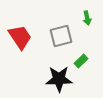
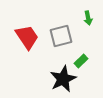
green arrow: moved 1 px right
red trapezoid: moved 7 px right
black star: moved 4 px right; rotated 24 degrees counterclockwise
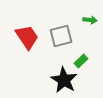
green arrow: moved 2 px right, 2 px down; rotated 72 degrees counterclockwise
black star: moved 1 px right, 1 px down; rotated 16 degrees counterclockwise
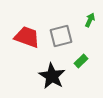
green arrow: rotated 72 degrees counterclockwise
red trapezoid: rotated 36 degrees counterclockwise
black star: moved 12 px left, 4 px up
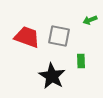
green arrow: rotated 136 degrees counterclockwise
gray square: moved 2 px left; rotated 25 degrees clockwise
green rectangle: rotated 48 degrees counterclockwise
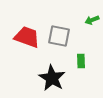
green arrow: moved 2 px right
black star: moved 2 px down
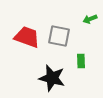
green arrow: moved 2 px left, 1 px up
black star: rotated 16 degrees counterclockwise
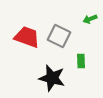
gray square: rotated 15 degrees clockwise
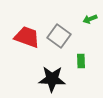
gray square: rotated 10 degrees clockwise
black star: moved 1 px down; rotated 12 degrees counterclockwise
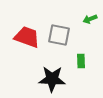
gray square: moved 1 px up; rotated 25 degrees counterclockwise
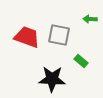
green arrow: rotated 24 degrees clockwise
green rectangle: rotated 48 degrees counterclockwise
